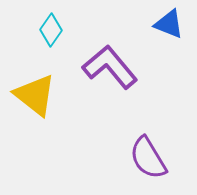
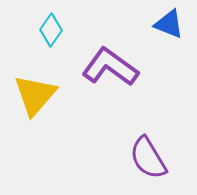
purple L-shape: rotated 14 degrees counterclockwise
yellow triangle: rotated 33 degrees clockwise
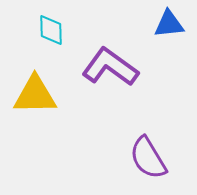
blue triangle: rotated 28 degrees counterclockwise
cyan diamond: rotated 36 degrees counterclockwise
yellow triangle: rotated 48 degrees clockwise
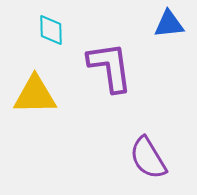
purple L-shape: rotated 46 degrees clockwise
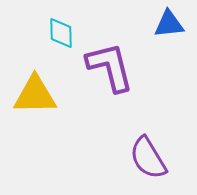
cyan diamond: moved 10 px right, 3 px down
purple L-shape: rotated 6 degrees counterclockwise
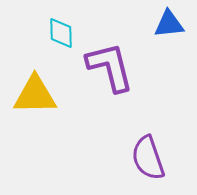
purple semicircle: rotated 12 degrees clockwise
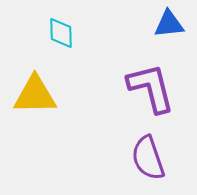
purple L-shape: moved 41 px right, 21 px down
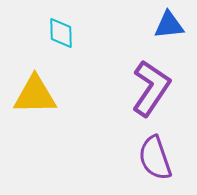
blue triangle: moved 1 px down
purple L-shape: rotated 48 degrees clockwise
purple semicircle: moved 7 px right
